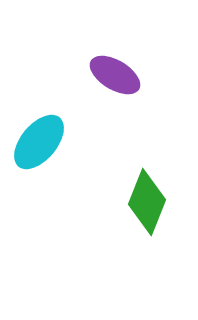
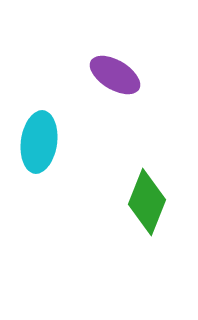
cyan ellipse: rotated 32 degrees counterclockwise
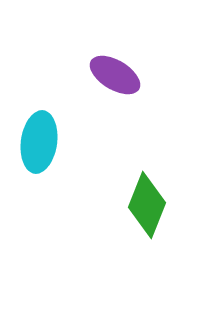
green diamond: moved 3 px down
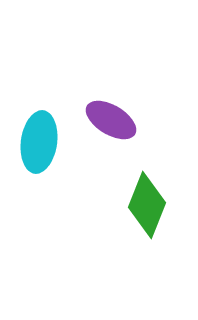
purple ellipse: moved 4 px left, 45 px down
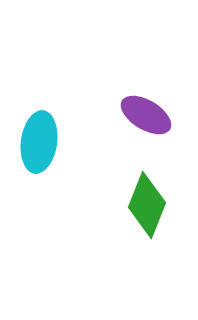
purple ellipse: moved 35 px right, 5 px up
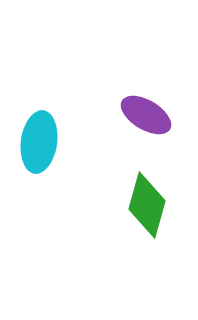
green diamond: rotated 6 degrees counterclockwise
